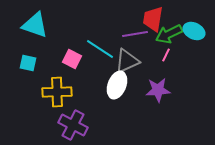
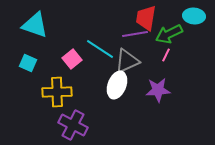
red trapezoid: moved 7 px left, 1 px up
cyan ellipse: moved 15 px up; rotated 20 degrees counterclockwise
pink square: rotated 24 degrees clockwise
cyan square: rotated 12 degrees clockwise
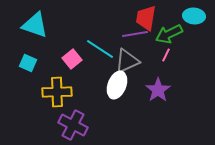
purple star: rotated 30 degrees counterclockwise
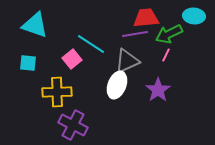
red trapezoid: rotated 76 degrees clockwise
cyan line: moved 9 px left, 5 px up
cyan square: rotated 18 degrees counterclockwise
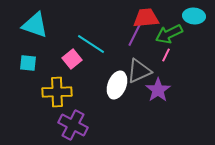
purple line: rotated 55 degrees counterclockwise
gray triangle: moved 12 px right, 10 px down
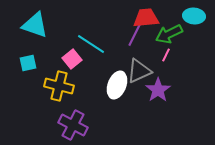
cyan square: rotated 18 degrees counterclockwise
yellow cross: moved 2 px right, 6 px up; rotated 16 degrees clockwise
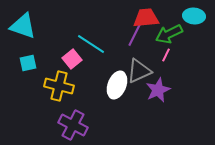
cyan triangle: moved 12 px left, 1 px down
purple star: rotated 10 degrees clockwise
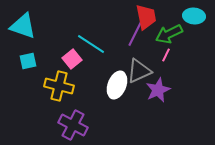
red trapezoid: moved 1 px up; rotated 84 degrees clockwise
cyan square: moved 2 px up
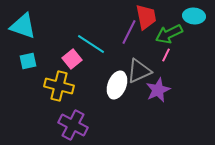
purple line: moved 6 px left, 2 px up
